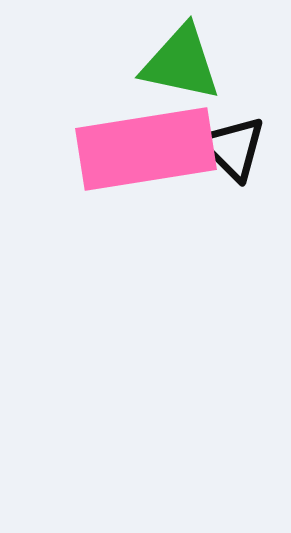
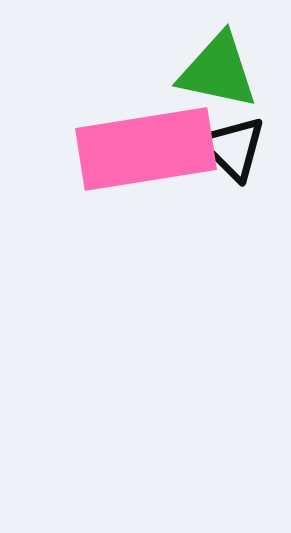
green triangle: moved 37 px right, 8 px down
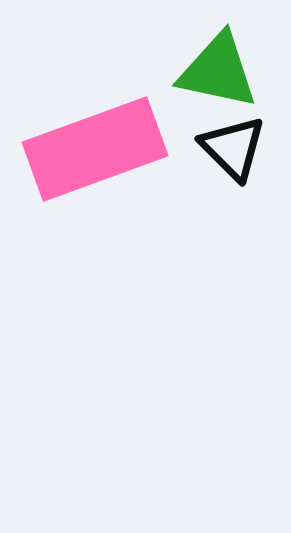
pink rectangle: moved 51 px left; rotated 11 degrees counterclockwise
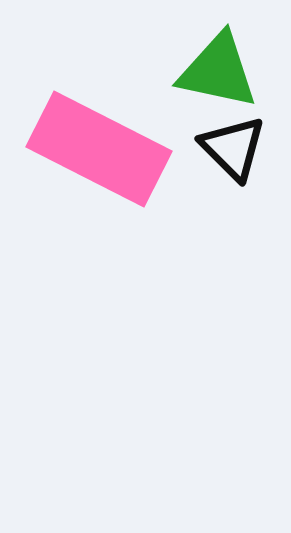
pink rectangle: moved 4 px right; rotated 47 degrees clockwise
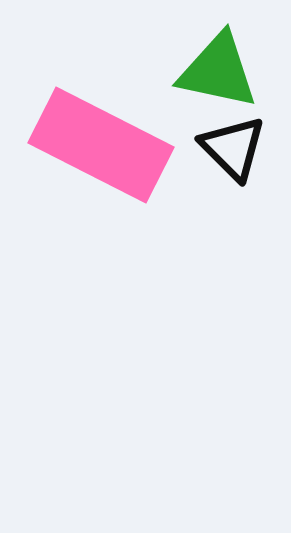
pink rectangle: moved 2 px right, 4 px up
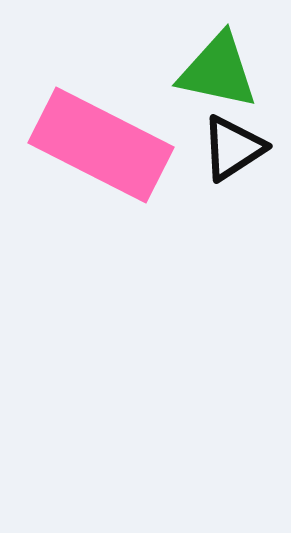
black triangle: rotated 42 degrees clockwise
